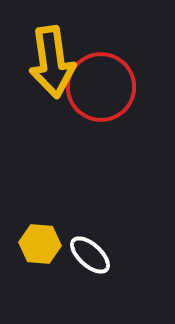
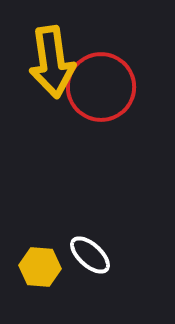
yellow hexagon: moved 23 px down
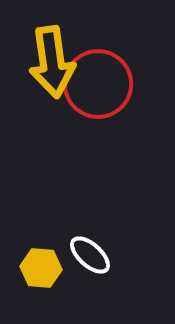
red circle: moved 3 px left, 3 px up
yellow hexagon: moved 1 px right, 1 px down
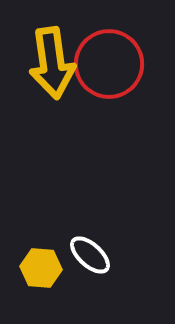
yellow arrow: moved 1 px down
red circle: moved 11 px right, 20 px up
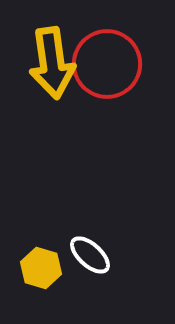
red circle: moved 2 px left
yellow hexagon: rotated 12 degrees clockwise
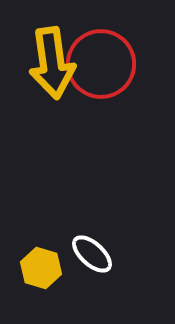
red circle: moved 6 px left
white ellipse: moved 2 px right, 1 px up
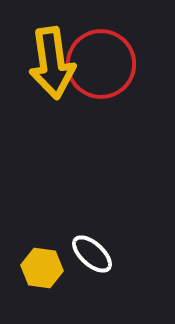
yellow hexagon: moved 1 px right; rotated 9 degrees counterclockwise
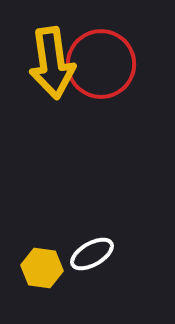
white ellipse: rotated 72 degrees counterclockwise
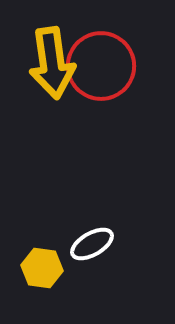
red circle: moved 2 px down
white ellipse: moved 10 px up
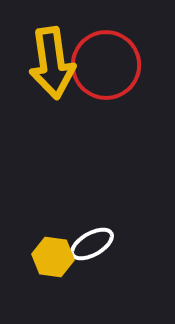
red circle: moved 5 px right, 1 px up
yellow hexagon: moved 11 px right, 11 px up
